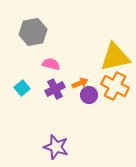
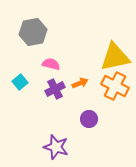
cyan square: moved 2 px left, 6 px up
purple circle: moved 24 px down
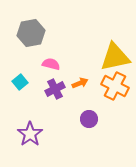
gray hexagon: moved 2 px left, 1 px down
purple star: moved 26 px left, 13 px up; rotated 20 degrees clockwise
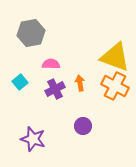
yellow triangle: rotated 32 degrees clockwise
pink semicircle: rotated 12 degrees counterclockwise
orange arrow: rotated 77 degrees counterclockwise
purple circle: moved 6 px left, 7 px down
purple star: moved 3 px right, 5 px down; rotated 20 degrees counterclockwise
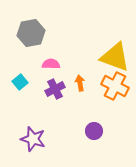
purple circle: moved 11 px right, 5 px down
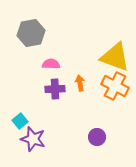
cyan square: moved 39 px down
purple cross: rotated 24 degrees clockwise
purple circle: moved 3 px right, 6 px down
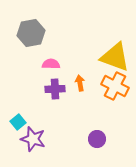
cyan square: moved 2 px left, 1 px down
purple circle: moved 2 px down
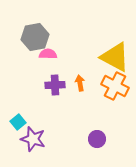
gray hexagon: moved 4 px right, 4 px down
yellow triangle: rotated 8 degrees clockwise
pink semicircle: moved 3 px left, 10 px up
purple cross: moved 4 px up
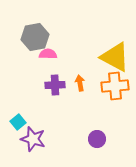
orange cross: rotated 32 degrees counterclockwise
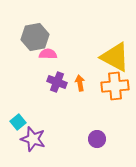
purple cross: moved 2 px right, 3 px up; rotated 24 degrees clockwise
